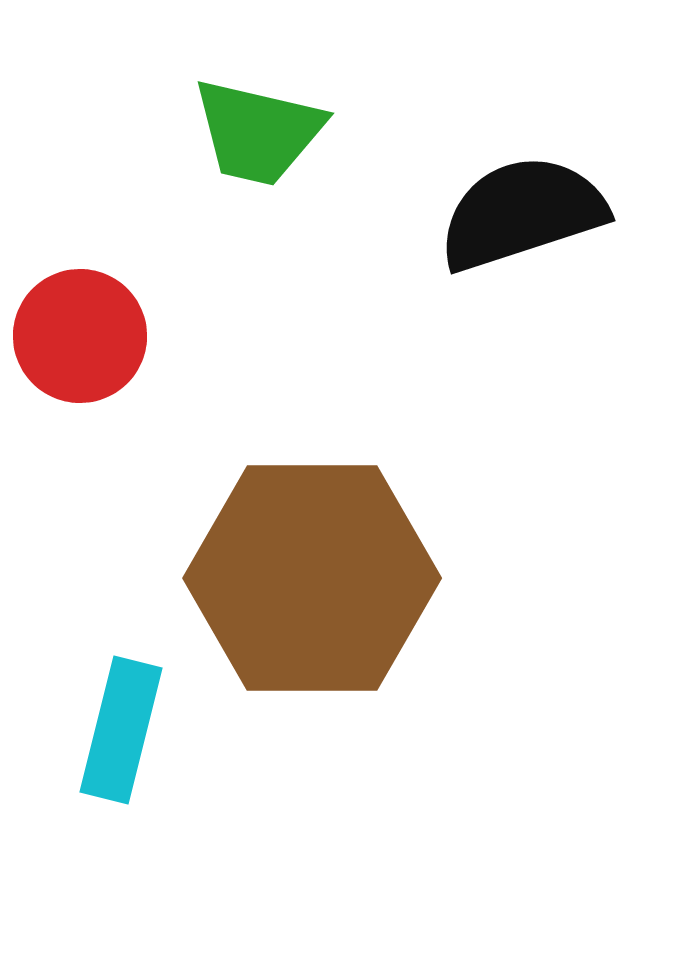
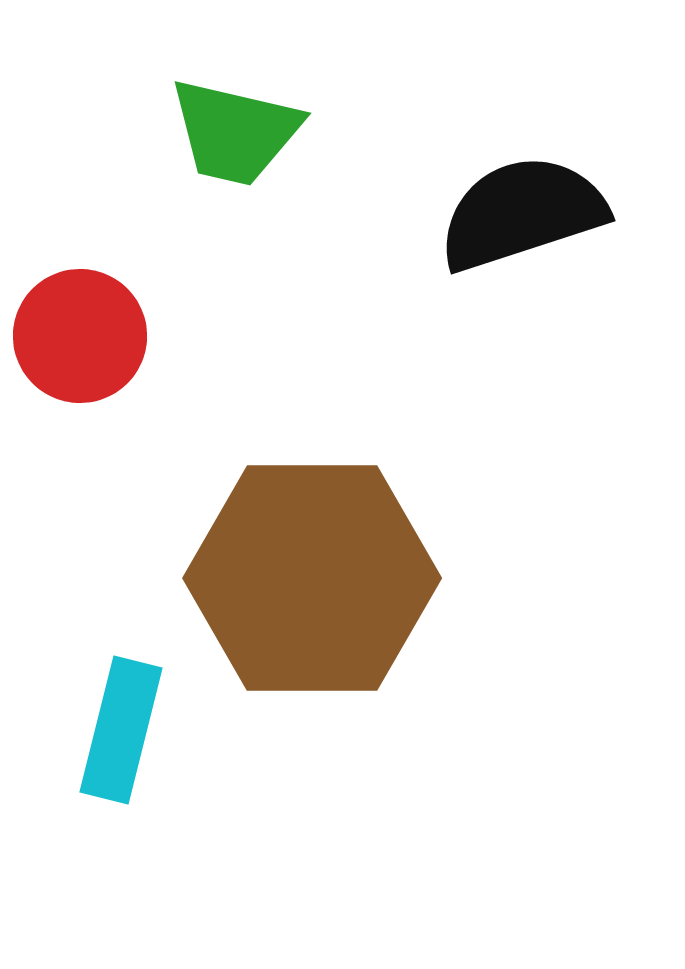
green trapezoid: moved 23 px left
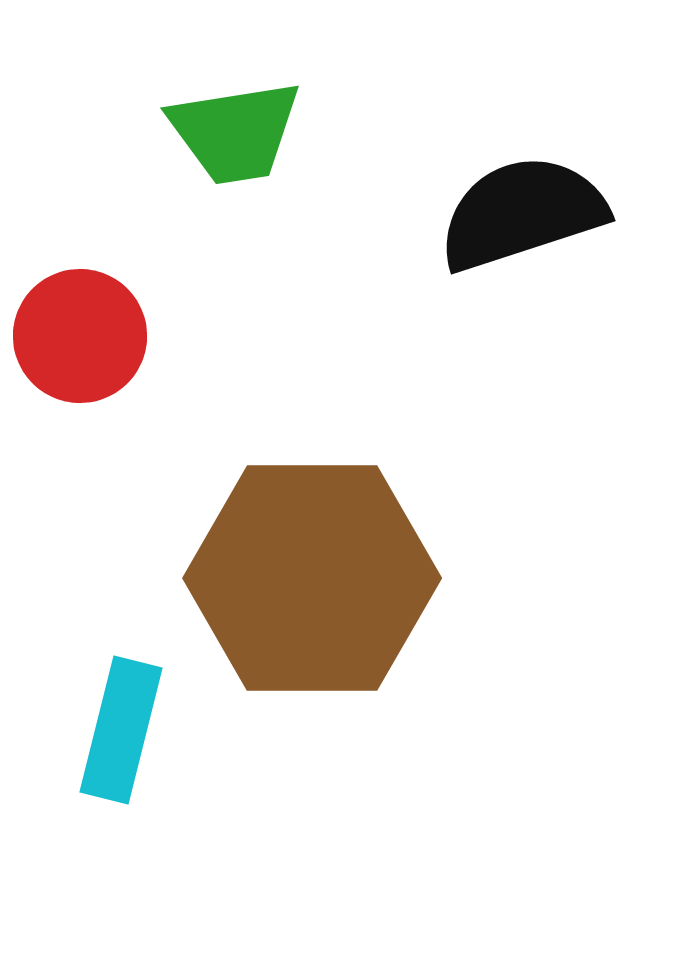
green trapezoid: rotated 22 degrees counterclockwise
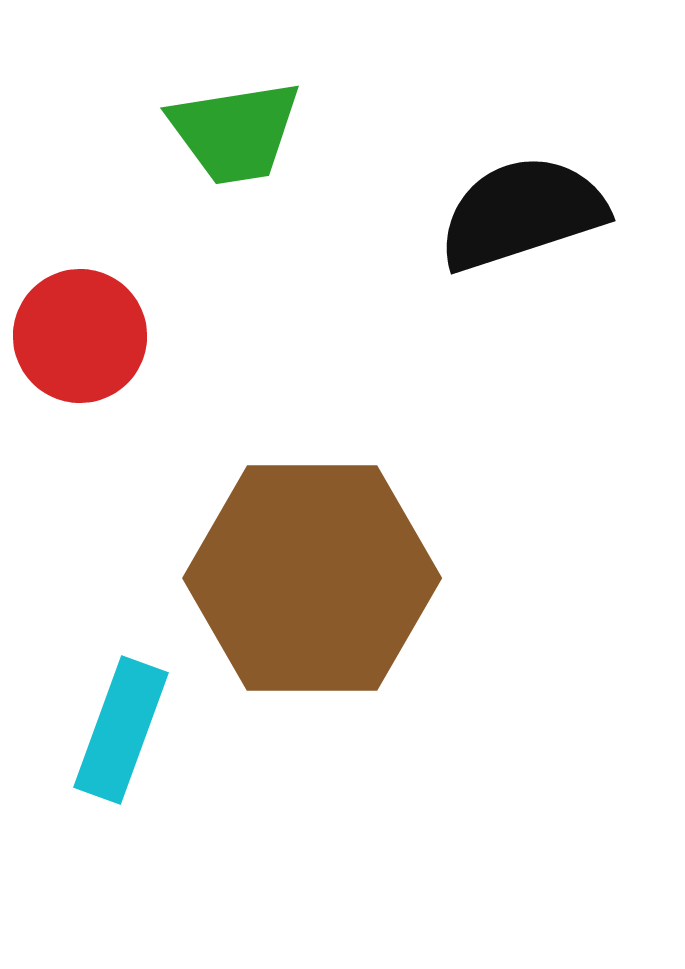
cyan rectangle: rotated 6 degrees clockwise
